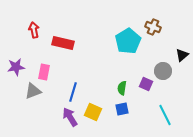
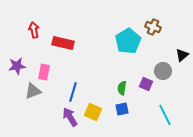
purple star: moved 1 px right, 1 px up
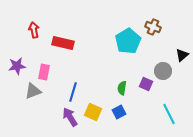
blue square: moved 3 px left, 3 px down; rotated 16 degrees counterclockwise
cyan line: moved 4 px right, 1 px up
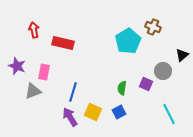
purple star: rotated 30 degrees clockwise
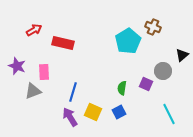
red arrow: rotated 70 degrees clockwise
pink rectangle: rotated 14 degrees counterclockwise
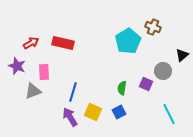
red arrow: moved 3 px left, 13 px down
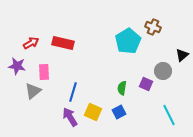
purple star: rotated 12 degrees counterclockwise
gray triangle: rotated 18 degrees counterclockwise
cyan line: moved 1 px down
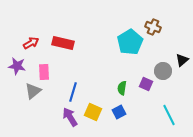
cyan pentagon: moved 2 px right, 1 px down
black triangle: moved 5 px down
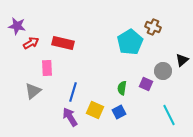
purple star: moved 40 px up
pink rectangle: moved 3 px right, 4 px up
yellow square: moved 2 px right, 2 px up
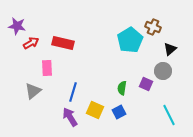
cyan pentagon: moved 2 px up
black triangle: moved 12 px left, 11 px up
